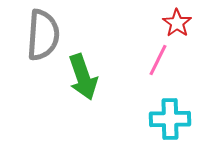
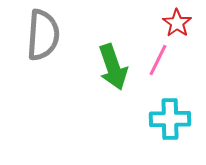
green arrow: moved 30 px right, 10 px up
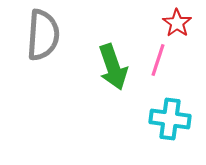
pink line: rotated 8 degrees counterclockwise
cyan cross: rotated 9 degrees clockwise
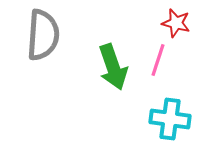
red star: moved 1 px left; rotated 20 degrees counterclockwise
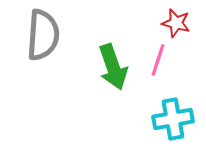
cyan cross: moved 3 px right; rotated 18 degrees counterclockwise
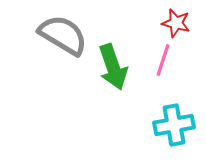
gray semicircle: moved 20 px right; rotated 63 degrees counterclockwise
pink line: moved 5 px right
cyan cross: moved 1 px right, 6 px down
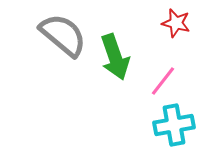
gray semicircle: rotated 9 degrees clockwise
pink line: moved 21 px down; rotated 20 degrees clockwise
green arrow: moved 2 px right, 10 px up
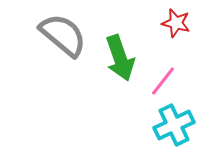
green arrow: moved 5 px right, 1 px down
cyan cross: rotated 15 degrees counterclockwise
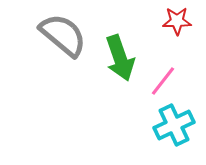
red star: moved 1 px right, 2 px up; rotated 16 degrees counterclockwise
